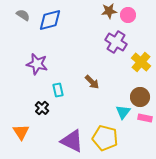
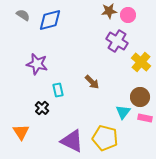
purple cross: moved 1 px right, 1 px up
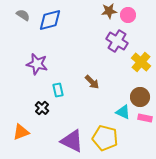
cyan triangle: rotated 42 degrees counterclockwise
orange triangle: rotated 42 degrees clockwise
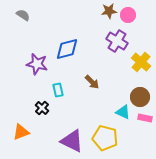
blue diamond: moved 17 px right, 29 px down
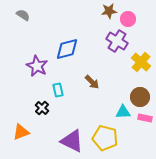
pink circle: moved 4 px down
purple star: moved 2 px down; rotated 15 degrees clockwise
cyan triangle: rotated 28 degrees counterclockwise
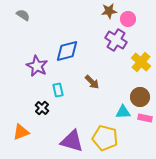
purple cross: moved 1 px left, 1 px up
blue diamond: moved 2 px down
purple triangle: rotated 10 degrees counterclockwise
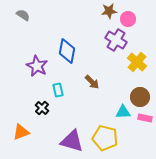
blue diamond: rotated 65 degrees counterclockwise
yellow cross: moved 4 px left
